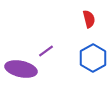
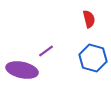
blue hexagon: rotated 16 degrees counterclockwise
purple ellipse: moved 1 px right, 1 px down
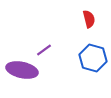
purple line: moved 2 px left, 1 px up
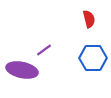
blue hexagon: rotated 16 degrees counterclockwise
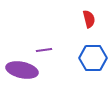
purple line: rotated 28 degrees clockwise
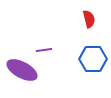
blue hexagon: moved 1 px down
purple ellipse: rotated 16 degrees clockwise
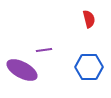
blue hexagon: moved 4 px left, 8 px down
